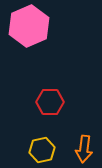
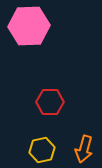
pink hexagon: rotated 21 degrees clockwise
orange arrow: rotated 8 degrees clockwise
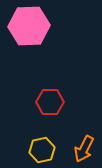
orange arrow: rotated 12 degrees clockwise
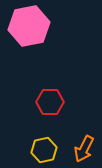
pink hexagon: rotated 9 degrees counterclockwise
yellow hexagon: moved 2 px right
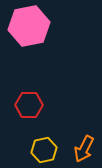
red hexagon: moved 21 px left, 3 px down
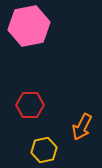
red hexagon: moved 1 px right
orange arrow: moved 2 px left, 22 px up
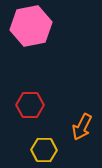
pink hexagon: moved 2 px right
yellow hexagon: rotated 15 degrees clockwise
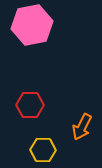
pink hexagon: moved 1 px right, 1 px up
yellow hexagon: moved 1 px left
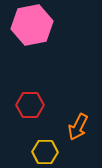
orange arrow: moved 4 px left
yellow hexagon: moved 2 px right, 2 px down
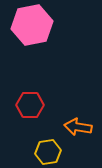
orange arrow: rotated 72 degrees clockwise
yellow hexagon: moved 3 px right; rotated 10 degrees counterclockwise
